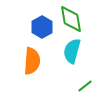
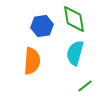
green diamond: moved 3 px right
blue hexagon: moved 1 px up; rotated 20 degrees clockwise
cyan semicircle: moved 3 px right, 2 px down
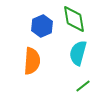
blue hexagon: rotated 15 degrees counterclockwise
cyan semicircle: moved 3 px right
green line: moved 2 px left
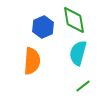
green diamond: moved 1 px down
blue hexagon: moved 1 px right, 1 px down
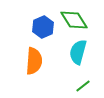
green diamond: rotated 24 degrees counterclockwise
cyan semicircle: moved 1 px up
orange semicircle: moved 2 px right
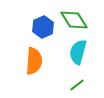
green line: moved 6 px left, 1 px up
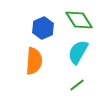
green diamond: moved 5 px right
blue hexagon: moved 1 px down
cyan semicircle: rotated 15 degrees clockwise
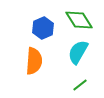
green line: moved 3 px right
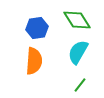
green diamond: moved 2 px left
blue hexagon: moved 6 px left; rotated 15 degrees clockwise
green line: rotated 14 degrees counterclockwise
